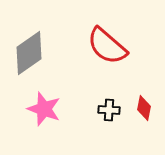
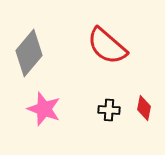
gray diamond: rotated 15 degrees counterclockwise
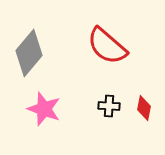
black cross: moved 4 px up
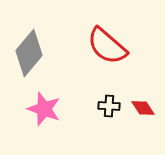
red diamond: moved 1 px left; rotated 45 degrees counterclockwise
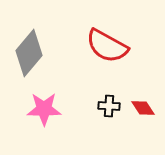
red semicircle: rotated 12 degrees counterclockwise
pink star: rotated 20 degrees counterclockwise
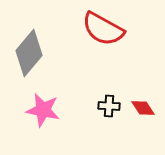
red semicircle: moved 4 px left, 17 px up
pink star: moved 1 px left, 1 px down; rotated 12 degrees clockwise
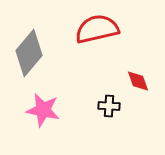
red semicircle: moved 6 px left; rotated 138 degrees clockwise
red diamond: moved 5 px left, 27 px up; rotated 15 degrees clockwise
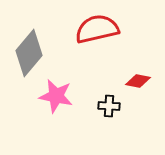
red diamond: rotated 60 degrees counterclockwise
pink star: moved 13 px right, 14 px up
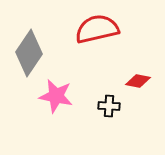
gray diamond: rotated 6 degrees counterclockwise
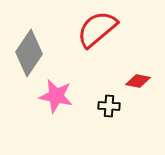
red semicircle: rotated 27 degrees counterclockwise
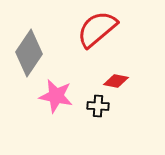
red diamond: moved 22 px left
black cross: moved 11 px left
